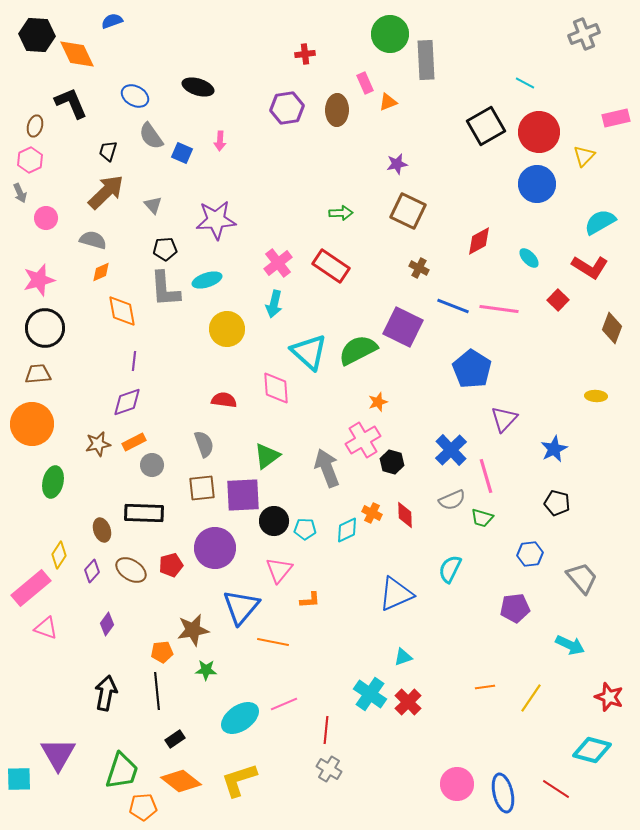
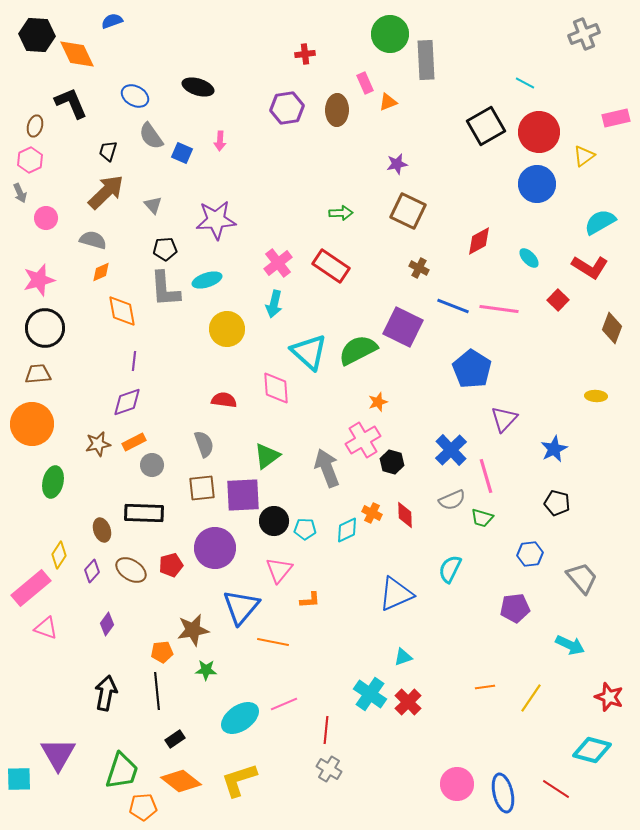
yellow triangle at (584, 156): rotated 10 degrees clockwise
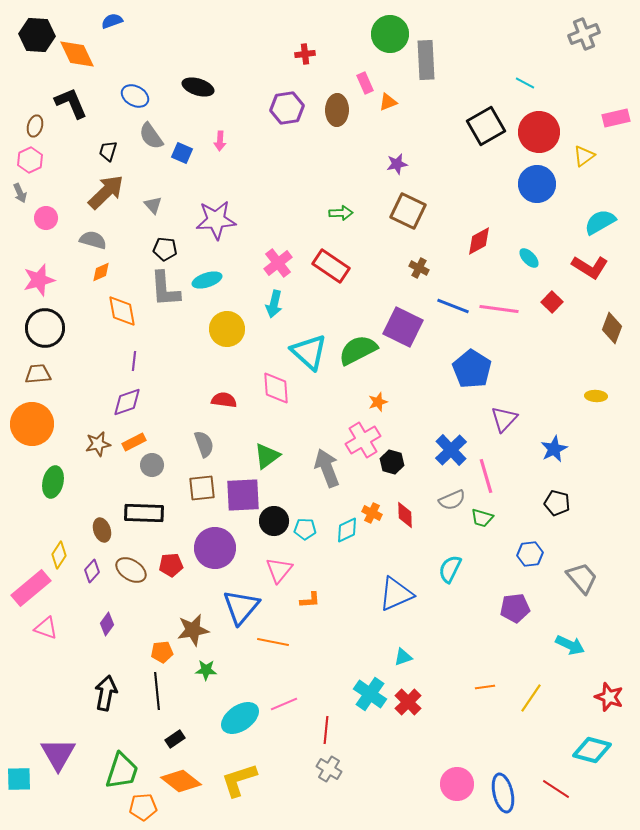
black pentagon at (165, 249): rotated 10 degrees clockwise
red square at (558, 300): moved 6 px left, 2 px down
red pentagon at (171, 565): rotated 10 degrees clockwise
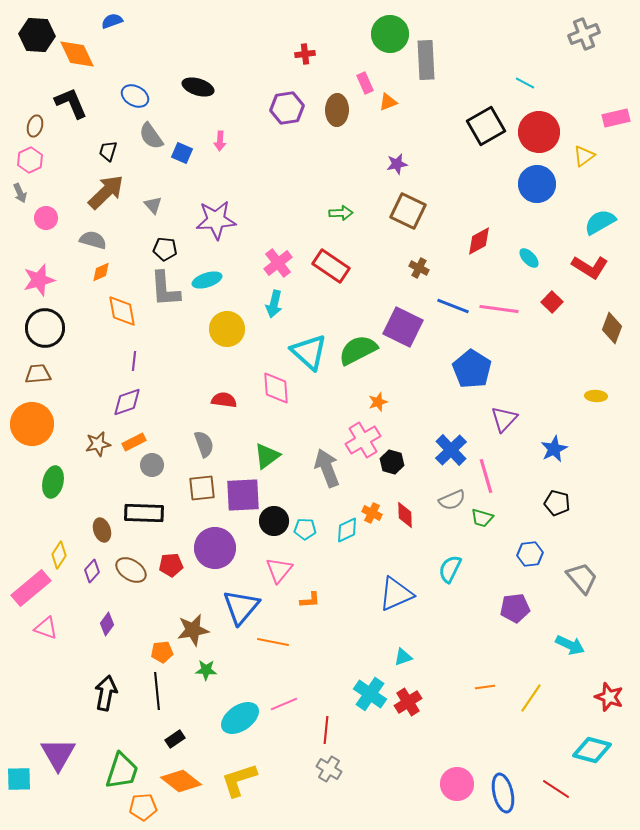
red cross at (408, 702): rotated 12 degrees clockwise
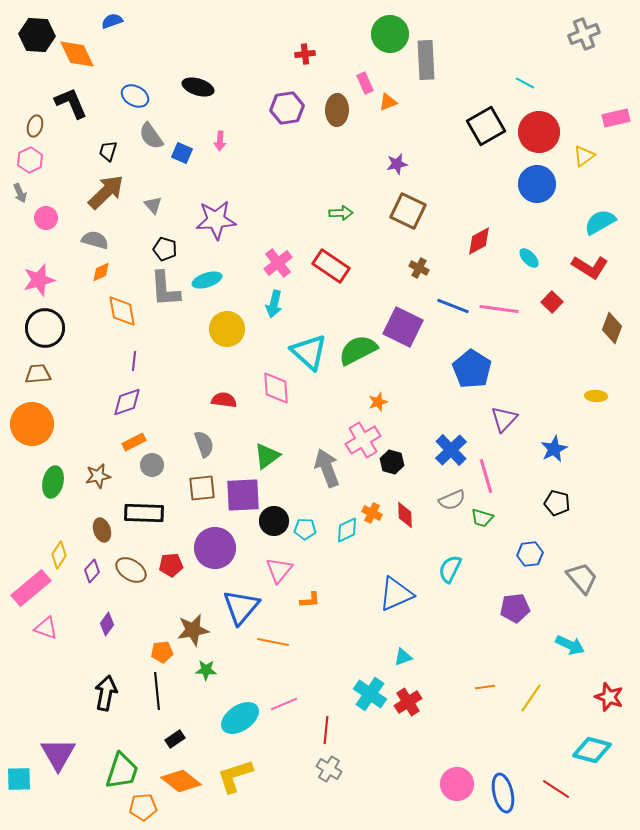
gray semicircle at (93, 240): moved 2 px right
black pentagon at (165, 249): rotated 10 degrees clockwise
brown star at (98, 444): moved 32 px down
yellow L-shape at (239, 780): moved 4 px left, 4 px up
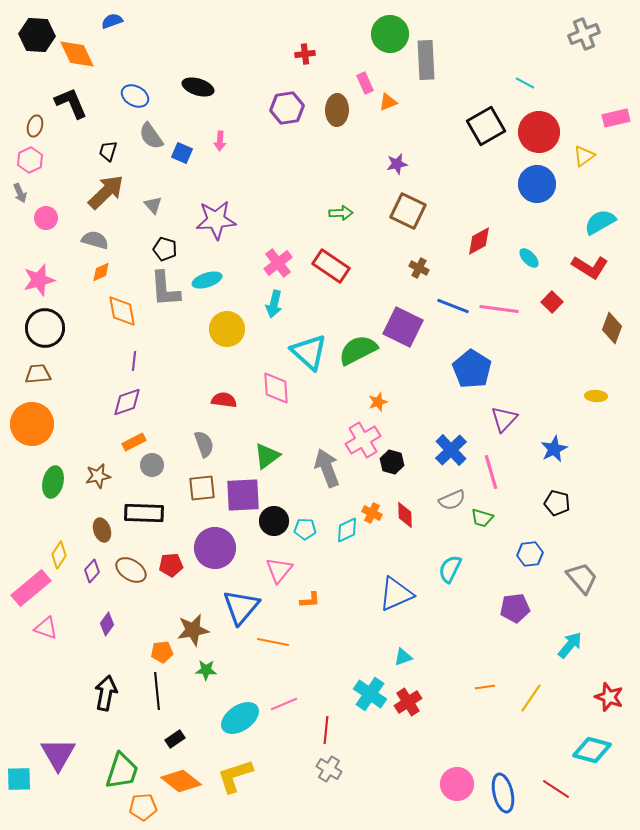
pink line at (486, 476): moved 5 px right, 4 px up
cyan arrow at (570, 645): rotated 76 degrees counterclockwise
